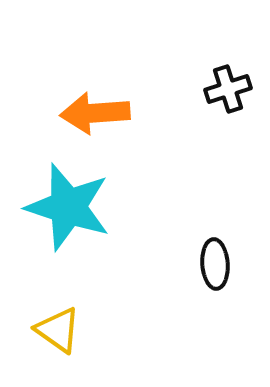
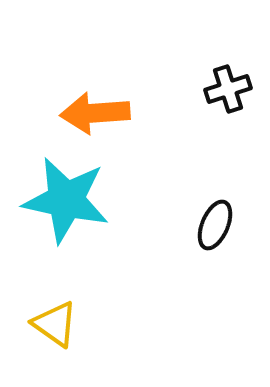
cyan star: moved 2 px left, 7 px up; rotated 6 degrees counterclockwise
black ellipse: moved 39 px up; rotated 27 degrees clockwise
yellow triangle: moved 3 px left, 6 px up
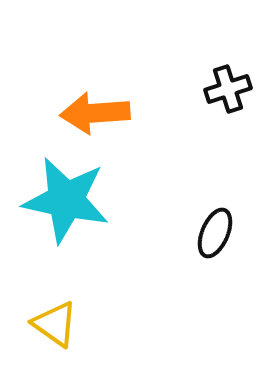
black ellipse: moved 8 px down
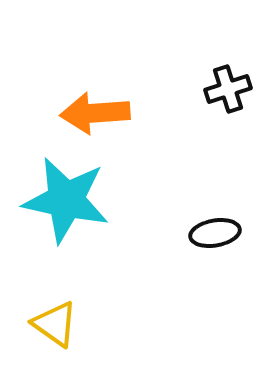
black ellipse: rotated 57 degrees clockwise
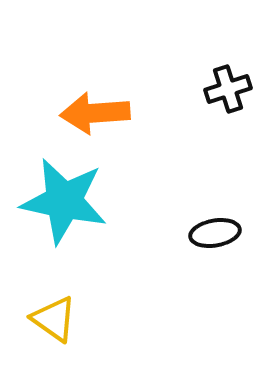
cyan star: moved 2 px left, 1 px down
yellow triangle: moved 1 px left, 5 px up
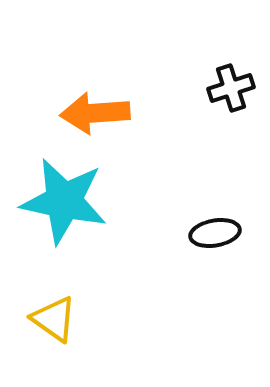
black cross: moved 3 px right, 1 px up
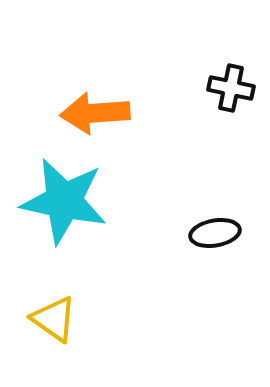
black cross: rotated 30 degrees clockwise
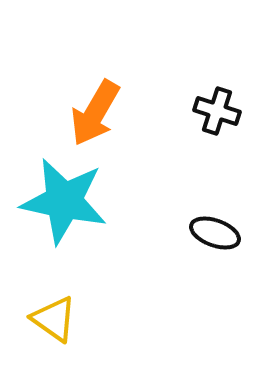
black cross: moved 14 px left, 23 px down; rotated 6 degrees clockwise
orange arrow: rotated 56 degrees counterclockwise
black ellipse: rotated 30 degrees clockwise
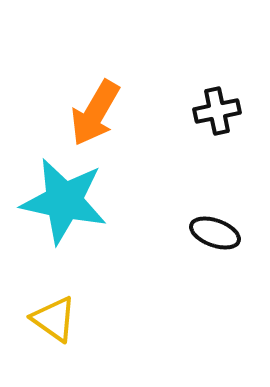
black cross: rotated 30 degrees counterclockwise
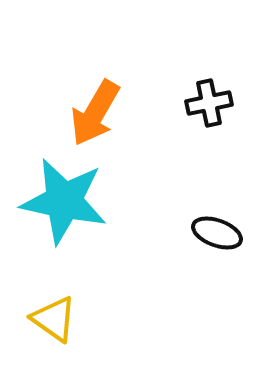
black cross: moved 8 px left, 8 px up
black ellipse: moved 2 px right
